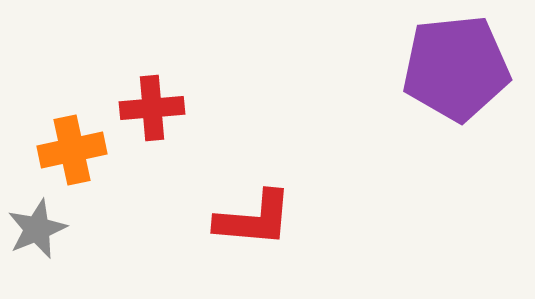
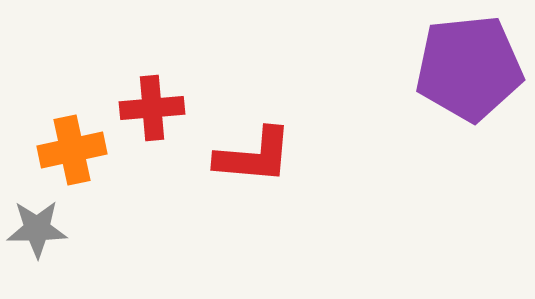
purple pentagon: moved 13 px right
red L-shape: moved 63 px up
gray star: rotated 22 degrees clockwise
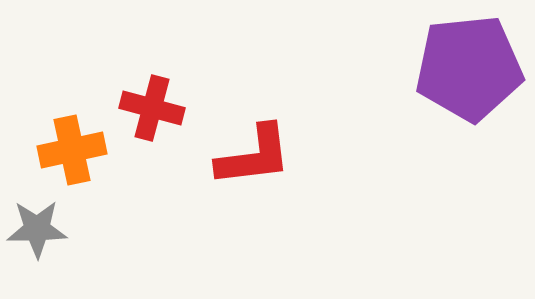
red cross: rotated 20 degrees clockwise
red L-shape: rotated 12 degrees counterclockwise
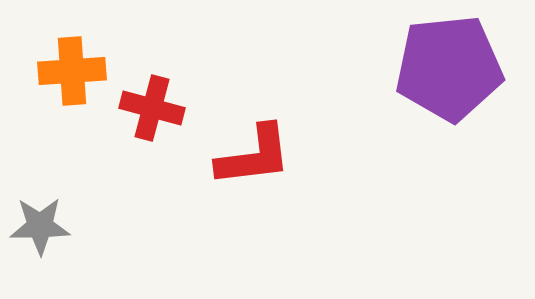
purple pentagon: moved 20 px left
orange cross: moved 79 px up; rotated 8 degrees clockwise
gray star: moved 3 px right, 3 px up
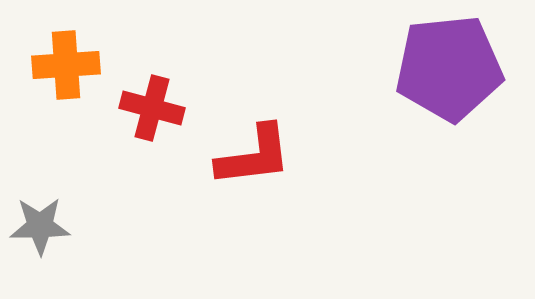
orange cross: moved 6 px left, 6 px up
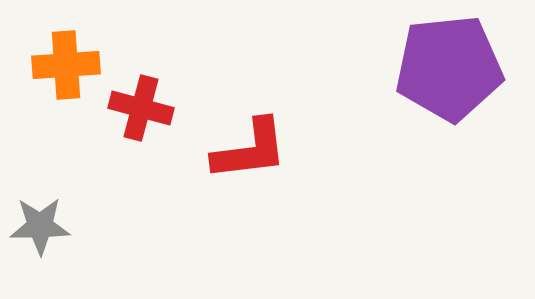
red cross: moved 11 px left
red L-shape: moved 4 px left, 6 px up
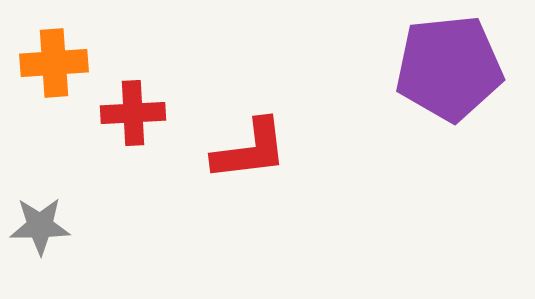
orange cross: moved 12 px left, 2 px up
red cross: moved 8 px left, 5 px down; rotated 18 degrees counterclockwise
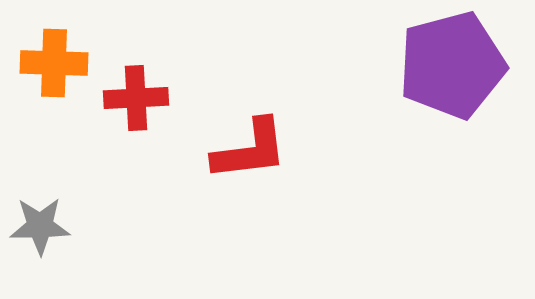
orange cross: rotated 6 degrees clockwise
purple pentagon: moved 3 px right, 3 px up; rotated 9 degrees counterclockwise
red cross: moved 3 px right, 15 px up
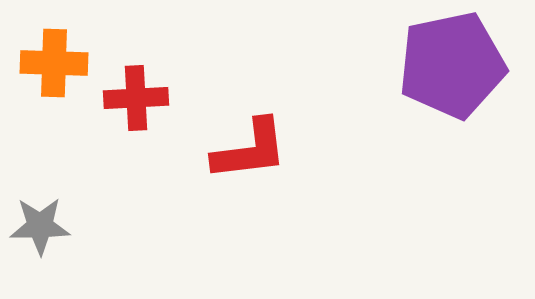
purple pentagon: rotated 3 degrees clockwise
